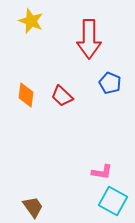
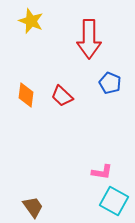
cyan square: moved 1 px right
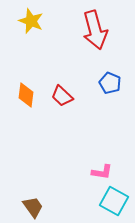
red arrow: moved 6 px right, 9 px up; rotated 15 degrees counterclockwise
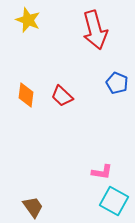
yellow star: moved 3 px left, 1 px up
blue pentagon: moved 7 px right
